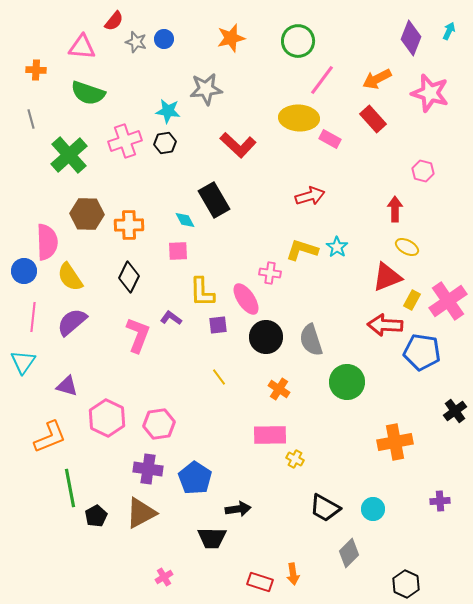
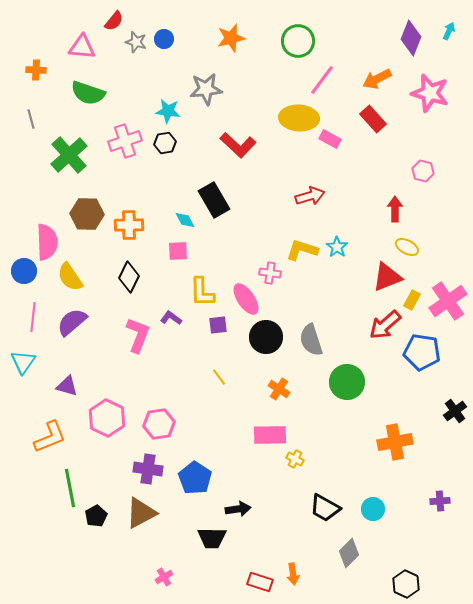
red arrow at (385, 325): rotated 44 degrees counterclockwise
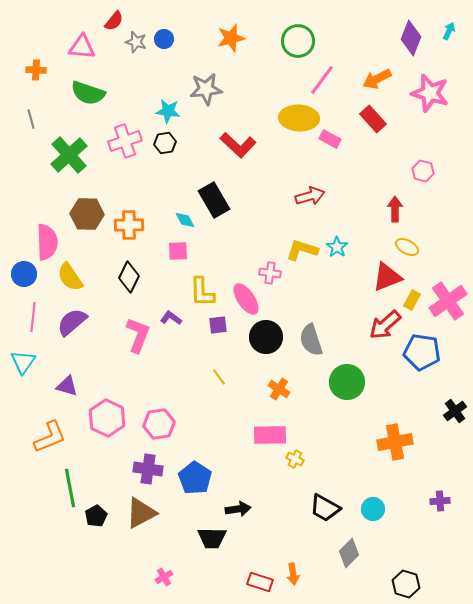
blue circle at (24, 271): moved 3 px down
black hexagon at (406, 584): rotated 8 degrees counterclockwise
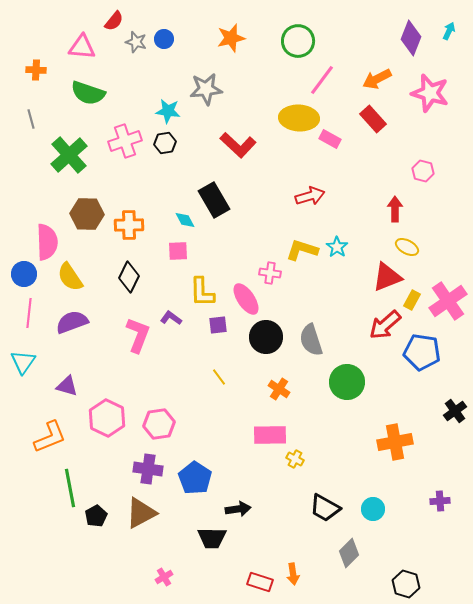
pink line at (33, 317): moved 4 px left, 4 px up
purple semicircle at (72, 322): rotated 20 degrees clockwise
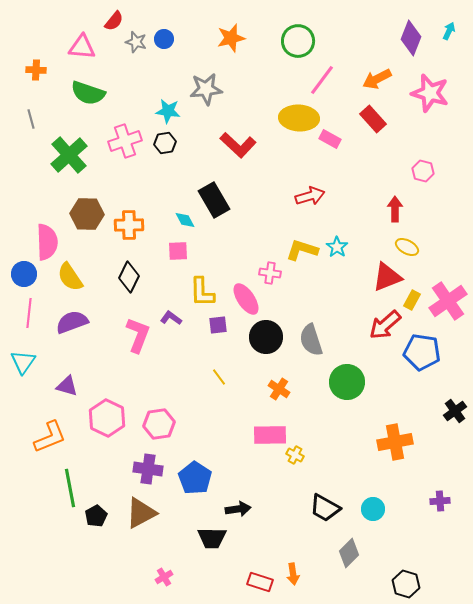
yellow cross at (295, 459): moved 4 px up
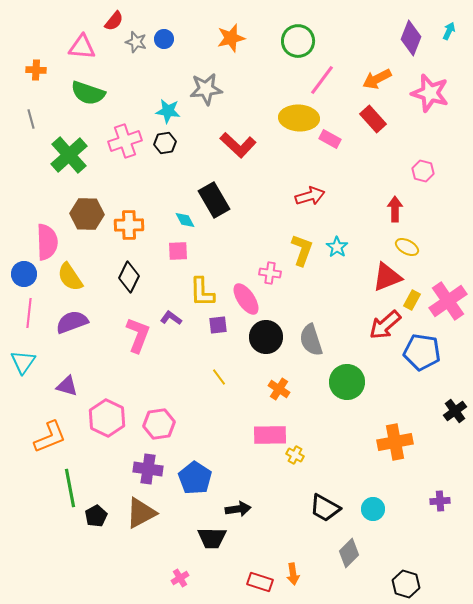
yellow L-shape at (302, 250): rotated 92 degrees clockwise
pink cross at (164, 577): moved 16 px right, 1 px down
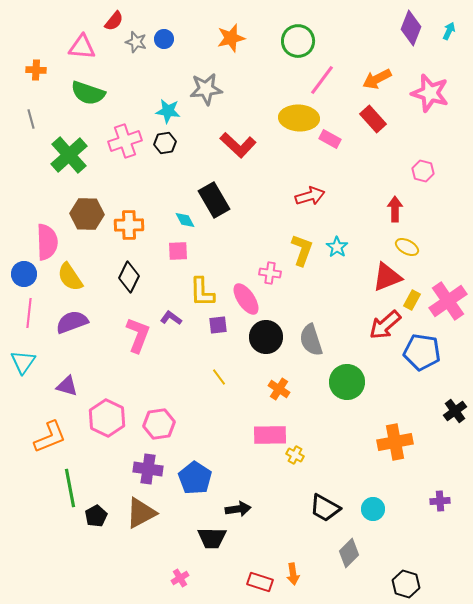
purple diamond at (411, 38): moved 10 px up
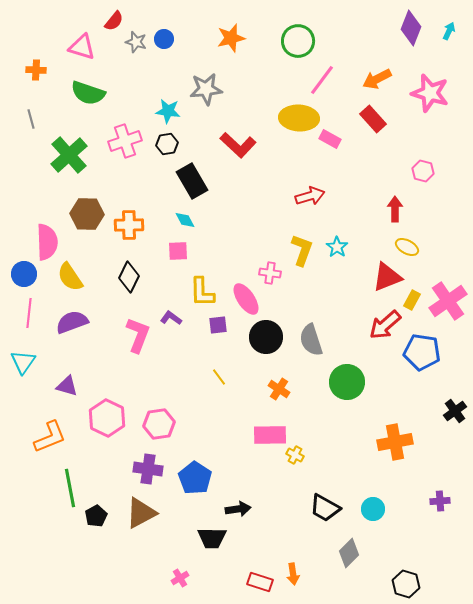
pink triangle at (82, 47): rotated 12 degrees clockwise
black hexagon at (165, 143): moved 2 px right, 1 px down
black rectangle at (214, 200): moved 22 px left, 19 px up
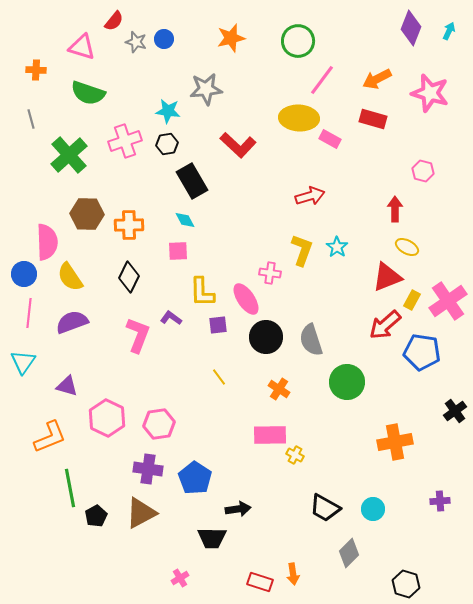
red rectangle at (373, 119): rotated 32 degrees counterclockwise
